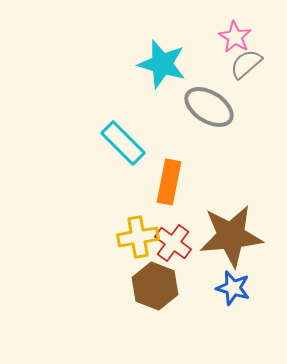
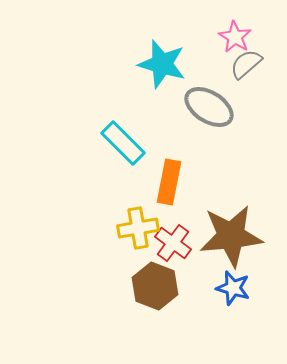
yellow cross: moved 9 px up
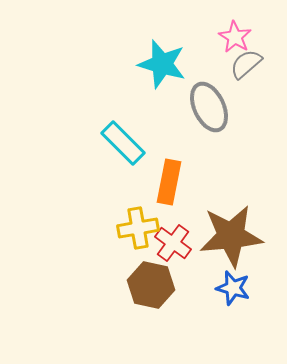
gray ellipse: rotated 33 degrees clockwise
brown hexagon: moved 4 px left, 1 px up; rotated 9 degrees counterclockwise
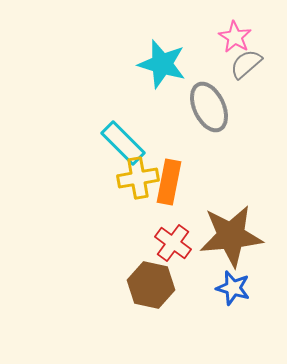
yellow cross: moved 50 px up
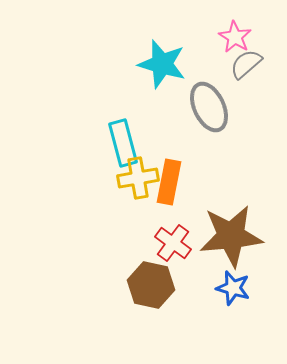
cyan rectangle: rotated 30 degrees clockwise
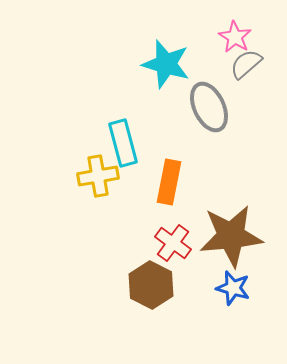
cyan star: moved 4 px right
yellow cross: moved 40 px left, 2 px up
brown hexagon: rotated 15 degrees clockwise
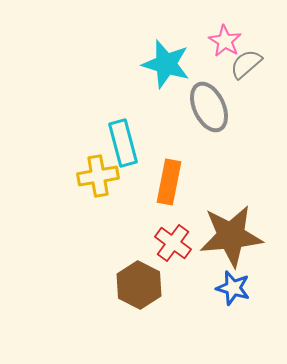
pink star: moved 10 px left, 4 px down
brown hexagon: moved 12 px left
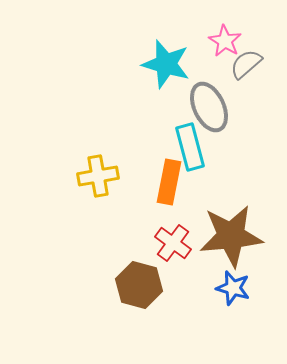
cyan rectangle: moved 67 px right, 4 px down
brown hexagon: rotated 12 degrees counterclockwise
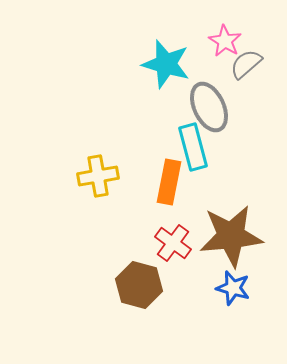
cyan rectangle: moved 3 px right
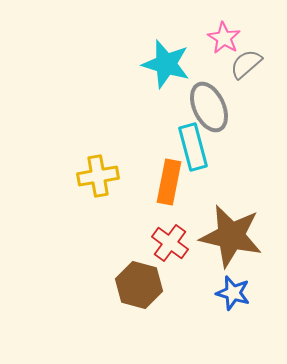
pink star: moved 1 px left, 3 px up
brown star: rotated 18 degrees clockwise
red cross: moved 3 px left
blue star: moved 5 px down
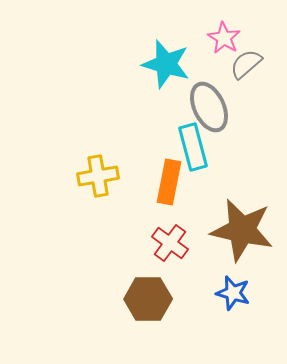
brown star: moved 11 px right, 6 px up
brown hexagon: moved 9 px right, 14 px down; rotated 15 degrees counterclockwise
